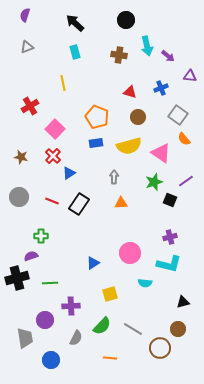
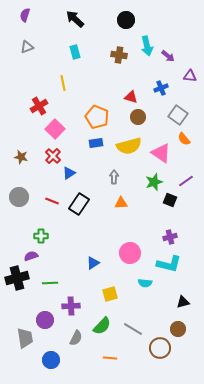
black arrow at (75, 23): moved 4 px up
red triangle at (130, 92): moved 1 px right, 5 px down
red cross at (30, 106): moved 9 px right
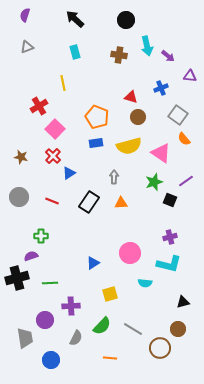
black rectangle at (79, 204): moved 10 px right, 2 px up
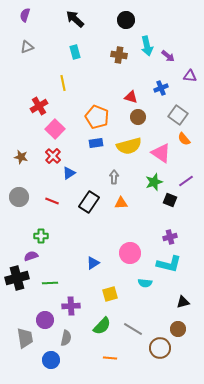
gray semicircle at (76, 338): moved 10 px left; rotated 14 degrees counterclockwise
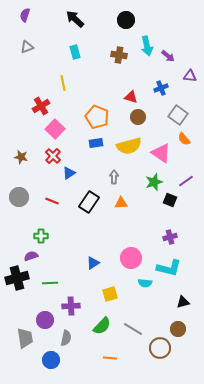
red cross at (39, 106): moved 2 px right
pink circle at (130, 253): moved 1 px right, 5 px down
cyan L-shape at (169, 264): moved 4 px down
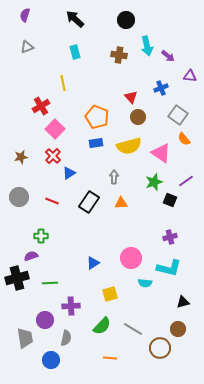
red triangle at (131, 97): rotated 32 degrees clockwise
brown star at (21, 157): rotated 24 degrees counterclockwise
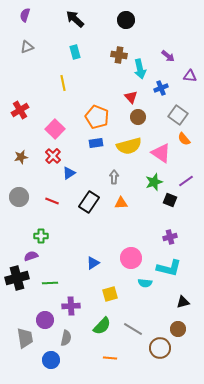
cyan arrow at (147, 46): moved 7 px left, 23 px down
red cross at (41, 106): moved 21 px left, 4 px down
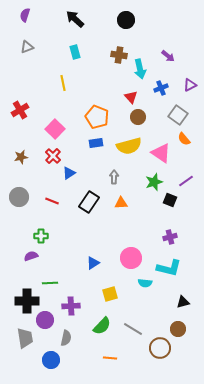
purple triangle at (190, 76): moved 9 px down; rotated 32 degrees counterclockwise
black cross at (17, 278): moved 10 px right, 23 px down; rotated 15 degrees clockwise
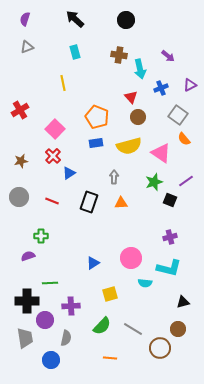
purple semicircle at (25, 15): moved 4 px down
brown star at (21, 157): moved 4 px down
black rectangle at (89, 202): rotated 15 degrees counterclockwise
purple semicircle at (31, 256): moved 3 px left
